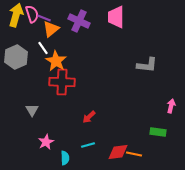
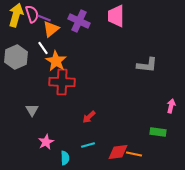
pink trapezoid: moved 1 px up
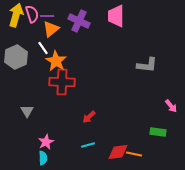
purple line: moved 3 px right, 2 px up; rotated 24 degrees counterclockwise
pink arrow: rotated 128 degrees clockwise
gray triangle: moved 5 px left, 1 px down
cyan semicircle: moved 22 px left
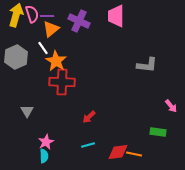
cyan semicircle: moved 1 px right, 2 px up
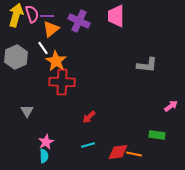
pink arrow: rotated 88 degrees counterclockwise
green rectangle: moved 1 px left, 3 px down
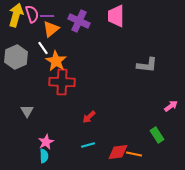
green rectangle: rotated 49 degrees clockwise
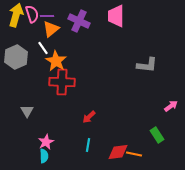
cyan line: rotated 64 degrees counterclockwise
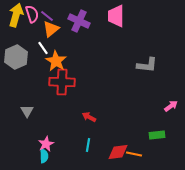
purple line: rotated 40 degrees clockwise
red arrow: rotated 72 degrees clockwise
green rectangle: rotated 63 degrees counterclockwise
pink star: moved 2 px down
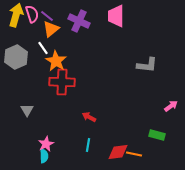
gray triangle: moved 1 px up
green rectangle: rotated 21 degrees clockwise
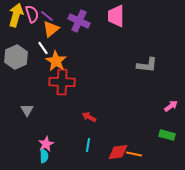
green rectangle: moved 10 px right
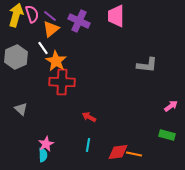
purple line: moved 3 px right
gray triangle: moved 6 px left, 1 px up; rotated 16 degrees counterclockwise
cyan semicircle: moved 1 px left, 1 px up
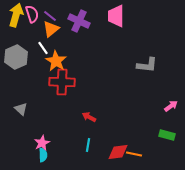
pink star: moved 4 px left, 1 px up
